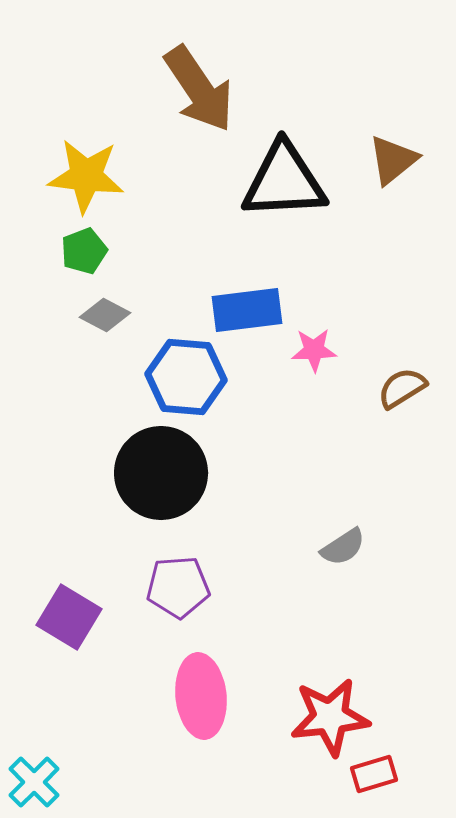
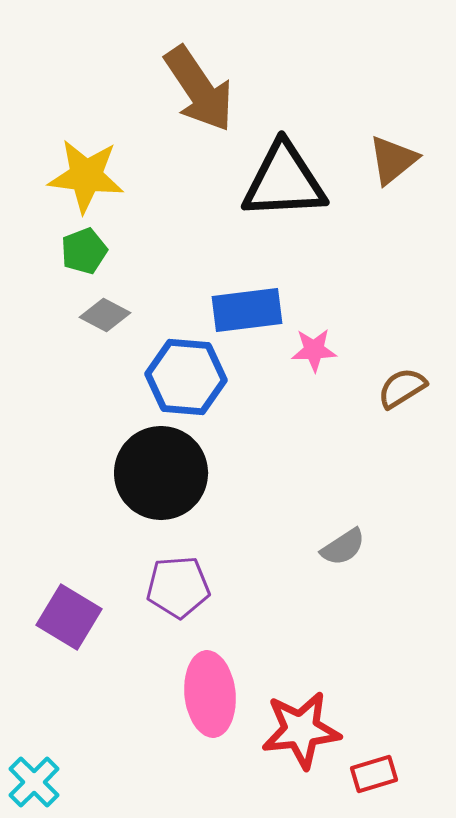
pink ellipse: moved 9 px right, 2 px up
red star: moved 29 px left, 13 px down
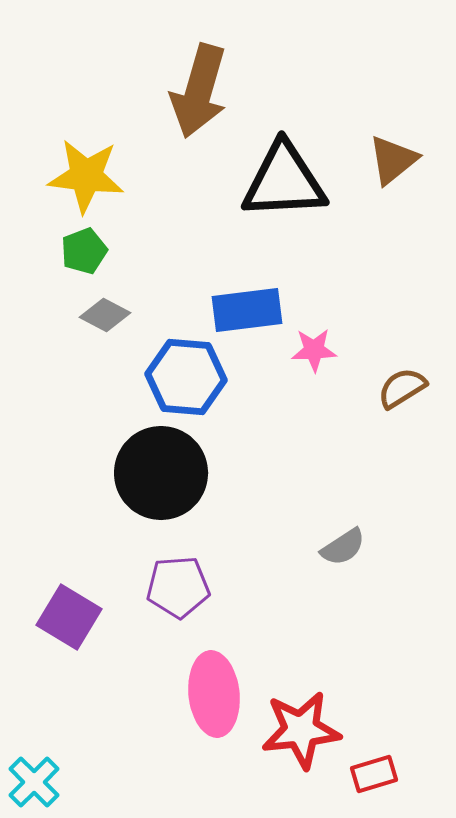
brown arrow: moved 2 px down; rotated 50 degrees clockwise
pink ellipse: moved 4 px right
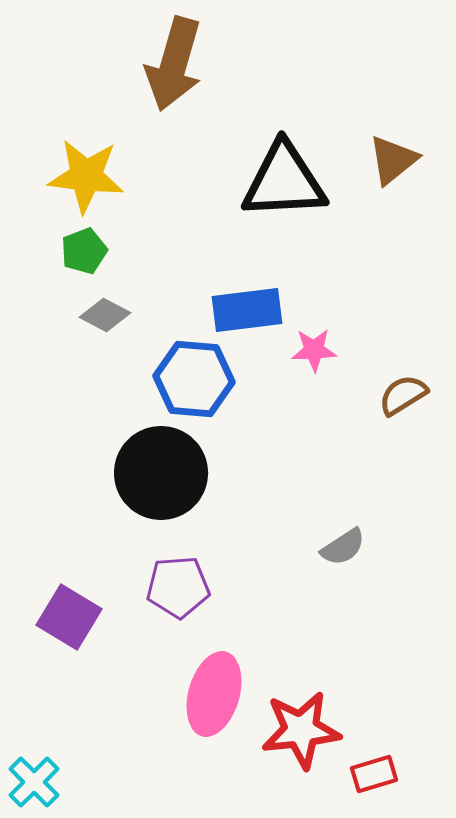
brown arrow: moved 25 px left, 27 px up
blue hexagon: moved 8 px right, 2 px down
brown semicircle: moved 1 px right, 7 px down
pink ellipse: rotated 22 degrees clockwise
